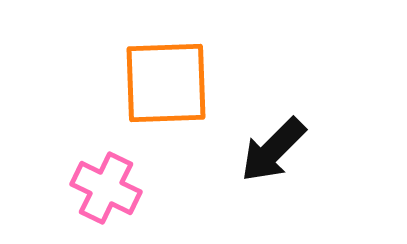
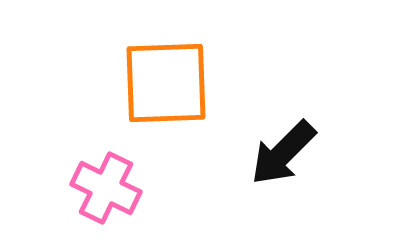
black arrow: moved 10 px right, 3 px down
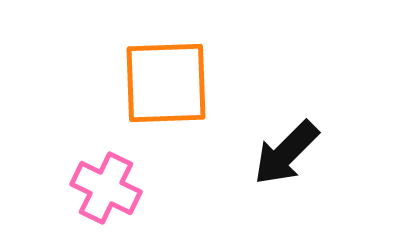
black arrow: moved 3 px right
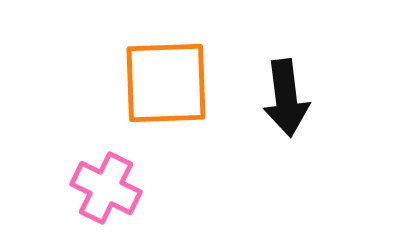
black arrow: moved 55 px up; rotated 52 degrees counterclockwise
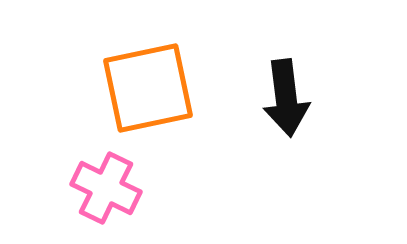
orange square: moved 18 px left, 5 px down; rotated 10 degrees counterclockwise
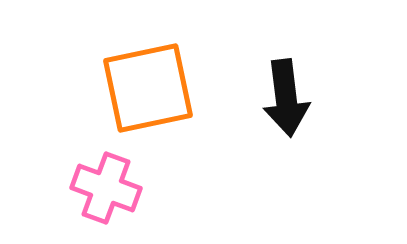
pink cross: rotated 6 degrees counterclockwise
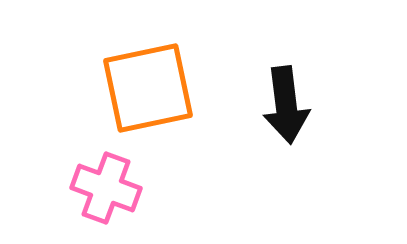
black arrow: moved 7 px down
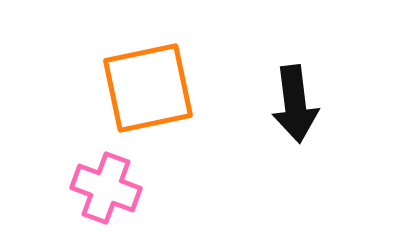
black arrow: moved 9 px right, 1 px up
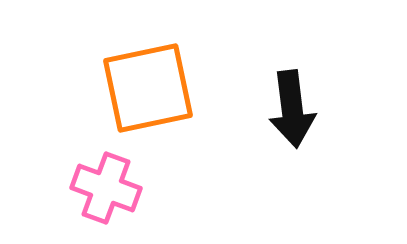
black arrow: moved 3 px left, 5 px down
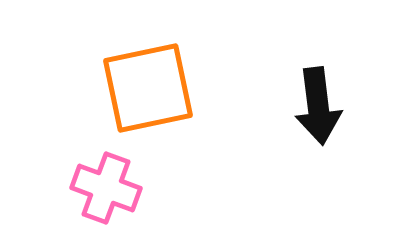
black arrow: moved 26 px right, 3 px up
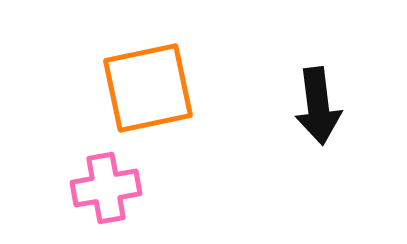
pink cross: rotated 30 degrees counterclockwise
